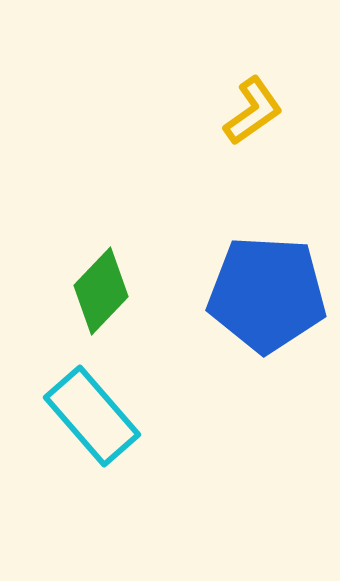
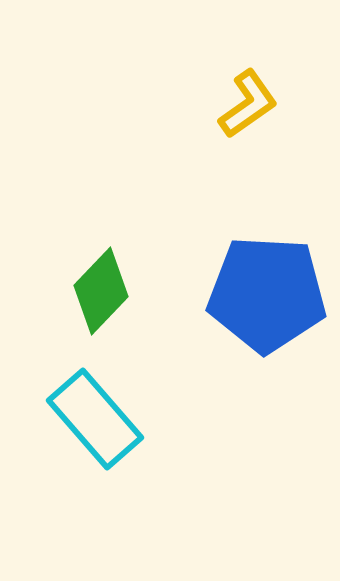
yellow L-shape: moved 5 px left, 7 px up
cyan rectangle: moved 3 px right, 3 px down
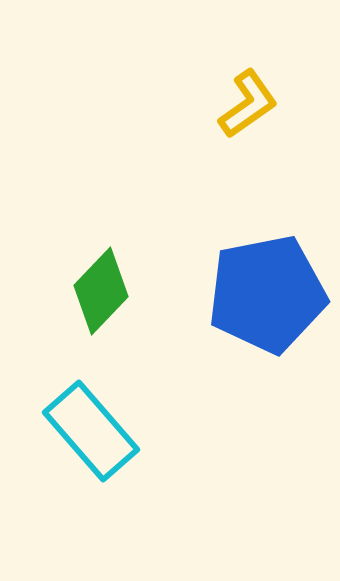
blue pentagon: rotated 14 degrees counterclockwise
cyan rectangle: moved 4 px left, 12 px down
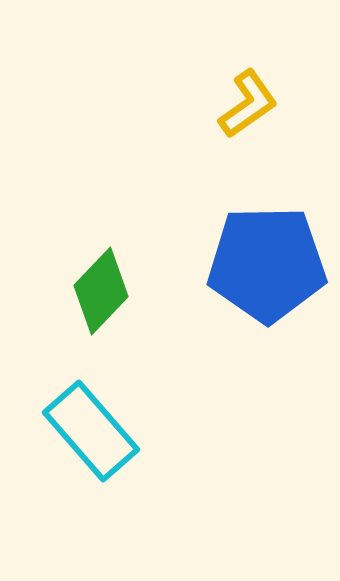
blue pentagon: moved 30 px up; rotated 10 degrees clockwise
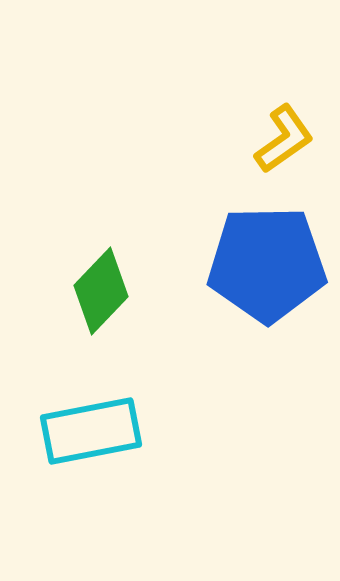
yellow L-shape: moved 36 px right, 35 px down
cyan rectangle: rotated 60 degrees counterclockwise
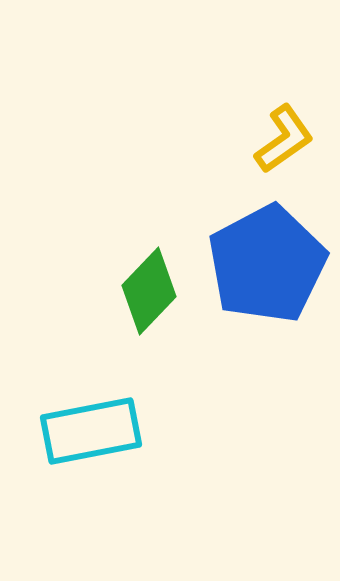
blue pentagon: rotated 27 degrees counterclockwise
green diamond: moved 48 px right
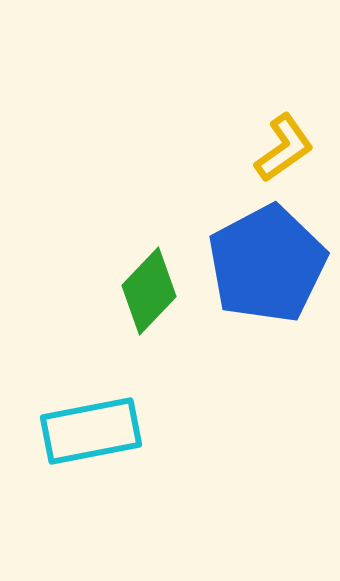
yellow L-shape: moved 9 px down
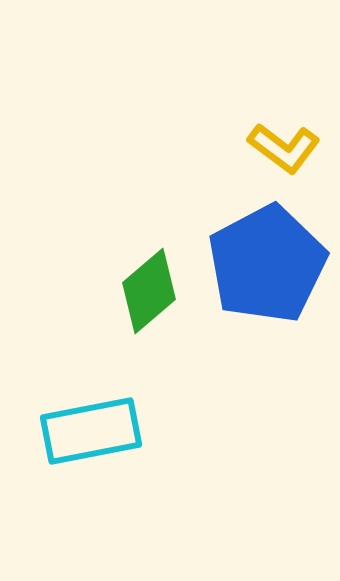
yellow L-shape: rotated 72 degrees clockwise
green diamond: rotated 6 degrees clockwise
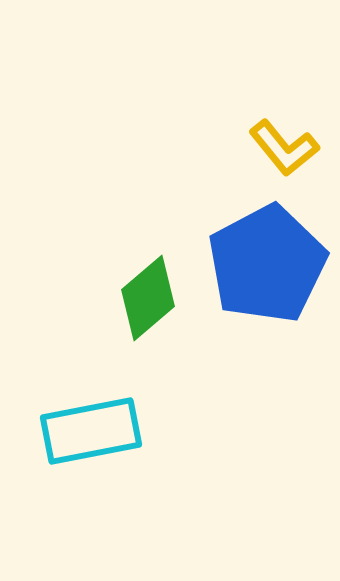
yellow L-shape: rotated 14 degrees clockwise
green diamond: moved 1 px left, 7 px down
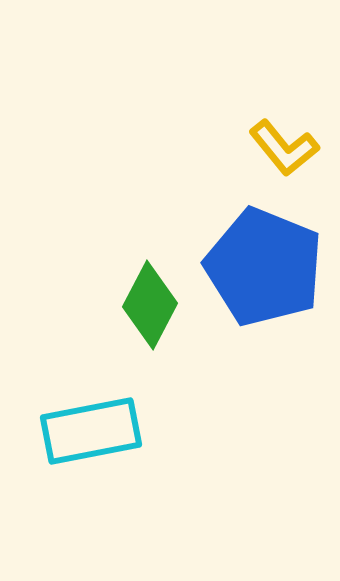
blue pentagon: moved 3 px left, 3 px down; rotated 22 degrees counterclockwise
green diamond: moved 2 px right, 7 px down; rotated 22 degrees counterclockwise
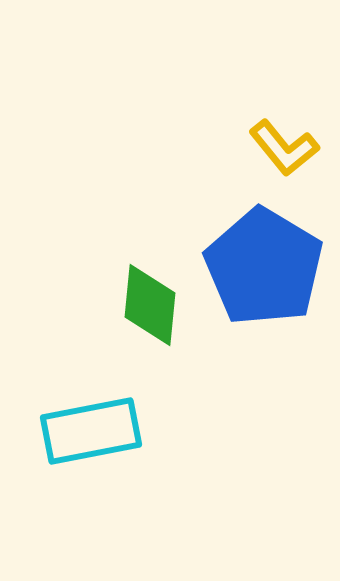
blue pentagon: rotated 9 degrees clockwise
green diamond: rotated 22 degrees counterclockwise
